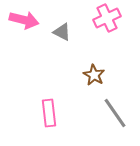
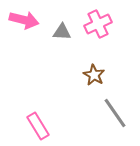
pink cross: moved 9 px left, 6 px down
gray triangle: rotated 24 degrees counterclockwise
pink rectangle: moved 11 px left, 13 px down; rotated 24 degrees counterclockwise
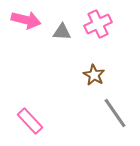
pink arrow: moved 2 px right
pink rectangle: moved 8 px left, 5 px up; rotated 12 degrees counterclockwise
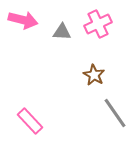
pink arrow: moved 3 px left
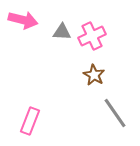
pink cross: moved 6 px left, 12 px down
pink rectangle: rotated 64 degrees clockwise
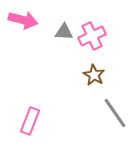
gray triangle: moved 2 px right
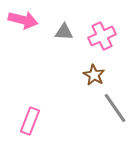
pink cross: moved 10 px right
gray line: moved 5 px up
